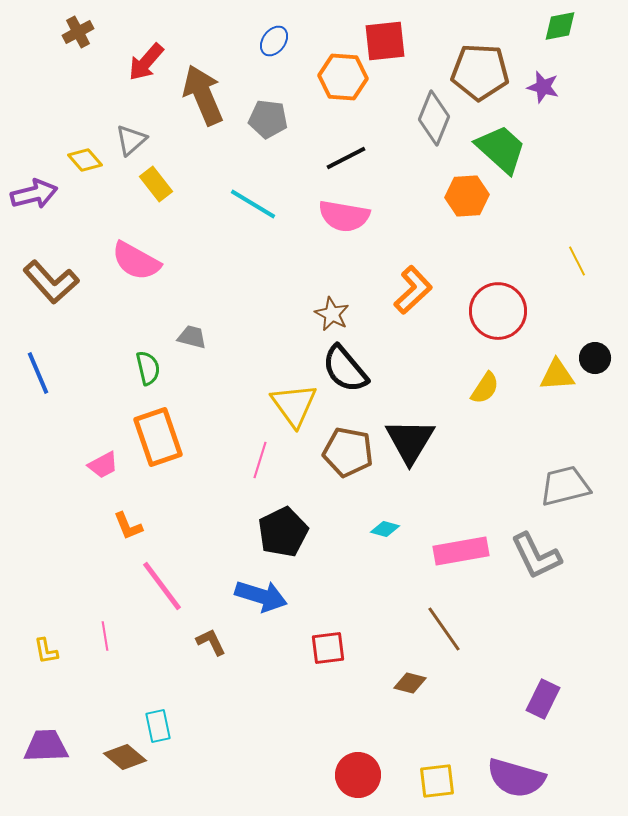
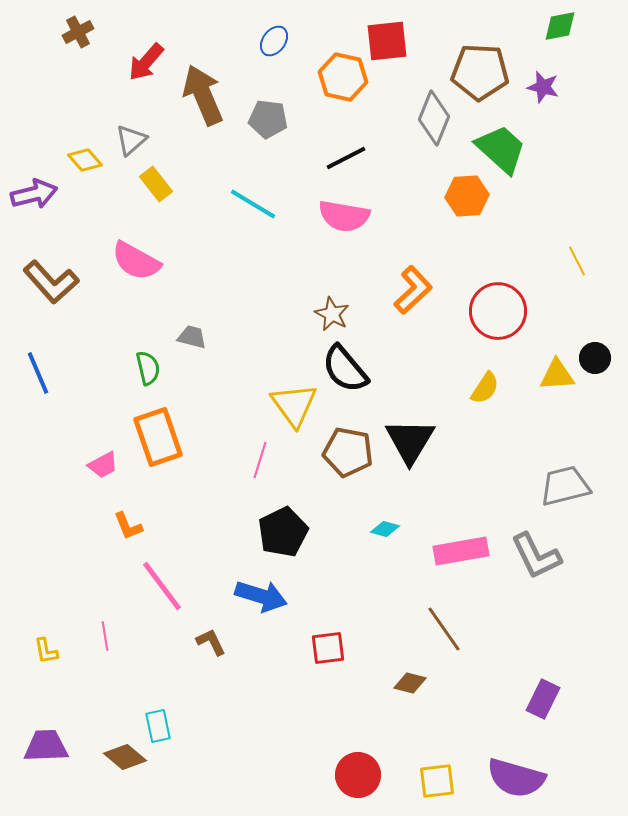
red square at (385, 41): moved 2 px right
orange hexagon at (343, 77): rotated 9 degrees clockwise
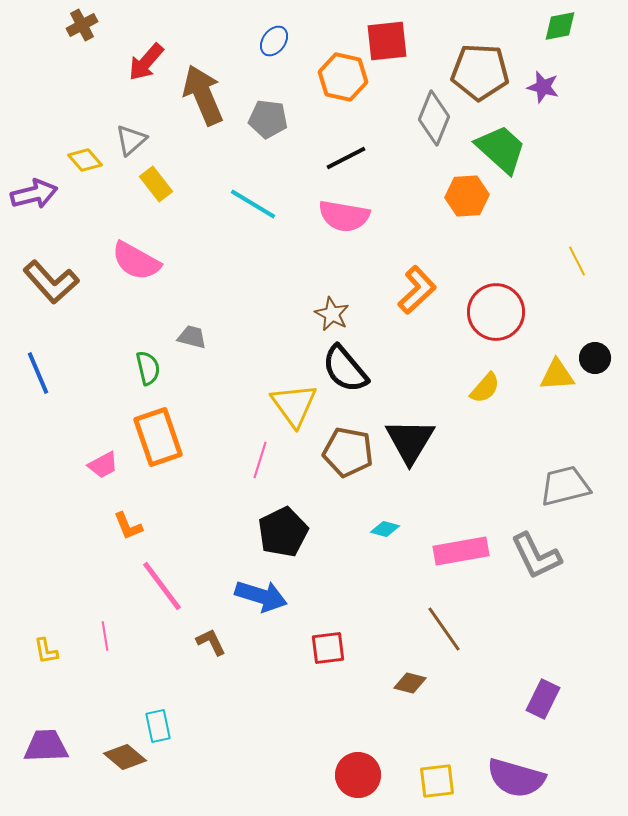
brown cross at (78, 32): moved 4 px right, 7 px up
orange L-shape at (413, 290): moved 4 px right
red circle at (498, 311): moved 2 px left, 1 px down
yellow semicircle at (485, 388): rotated 8 degrees clockwise
